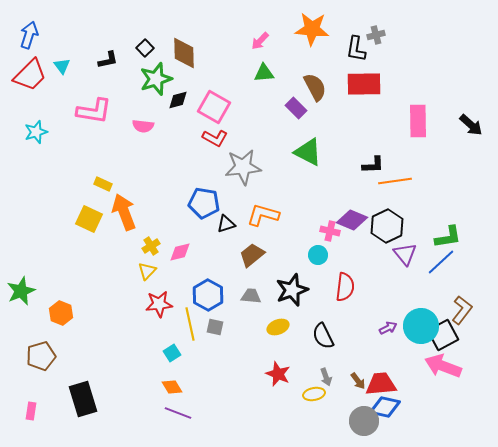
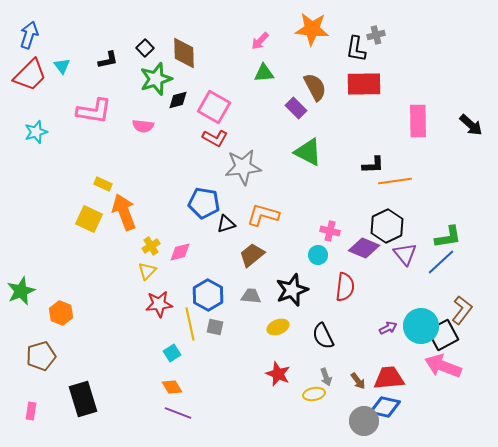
purple diamond at (352, 220): moved 12 px right, 28 px down
red trapezoid at (381, 384): moved 8 px right, 6 px up
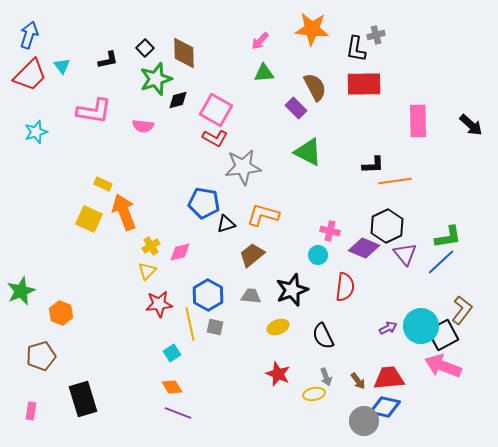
pink square at (214, 107): moved 2 px right, 3 px down
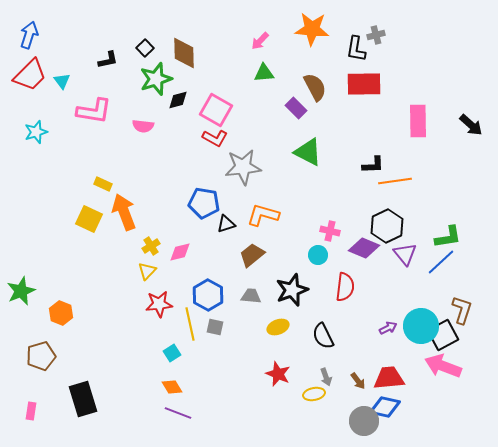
cyan triangle at (62, 66): moved 15 px down
brown L-shape at (462, 310): rotated 20 degrees counterclockwise
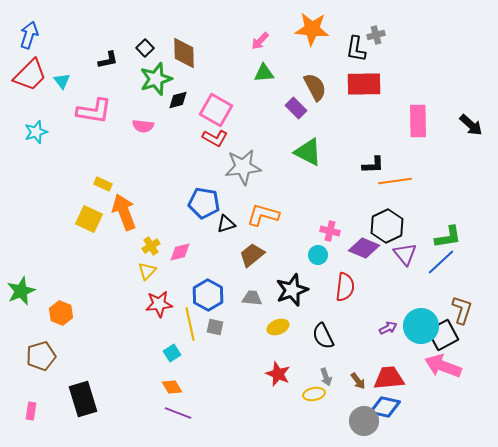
gray trapezoid at (251, 296): moved 1 px right, 2 px down
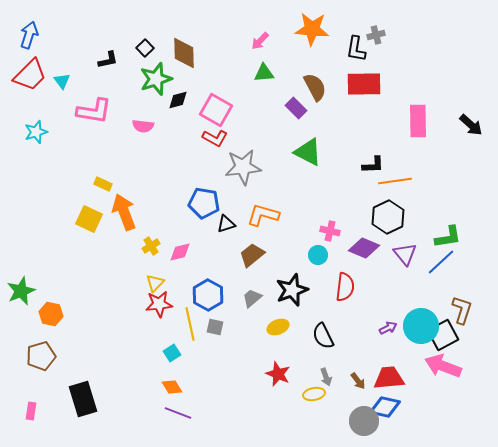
black hexagon at (387, 226): moved 1 px right, 9 px up
yellow triangle at (147, 271): moved 8 px right, 12 px down
gray trapezoid at (252, 298): rotated 45 degrees counterclockwise
orange hexagon at (61, 313): moved 10 px left, 1 px down; rotated 10 degrees counterclockwise
